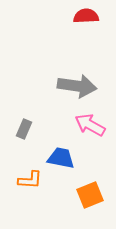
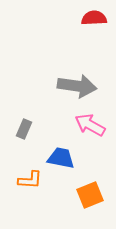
red semicircle: moved 8 px right, 2 px down
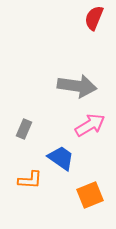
red semicircle: rotated 65 degrees counterclockwise
pink arrow: rotated 120 degrees clockwise
blue trapezoid: rotated 24 degrees clockwise
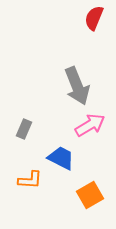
gray arrow: rotated 60 degrees clockwise
blue trapezoid: rotated 8 degrees counterclockwise
orange square: rotated 8 degrees counterclockwise
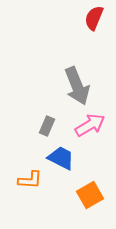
gray rectangle: moved 23 px right, 3 px up
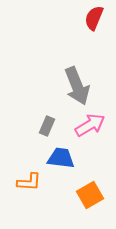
blue trapezoid: rotated 20 degrees counterclockwise
orange L-shape: moved 1 px left, 2 px down
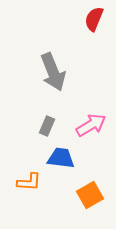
red semicircle: moved 1 px down
gray arrow: moved 24 px left, 14 px up
pink arrow: moved 1 px right
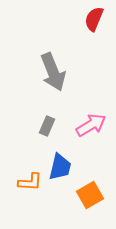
blue trapezoid: moved 1 px left, 9 px down; rotated 96 degrees clockwise
orange L-shape: moved 1 px right
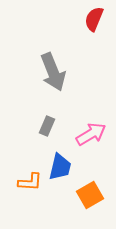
pink arrow: moved 9 px down
